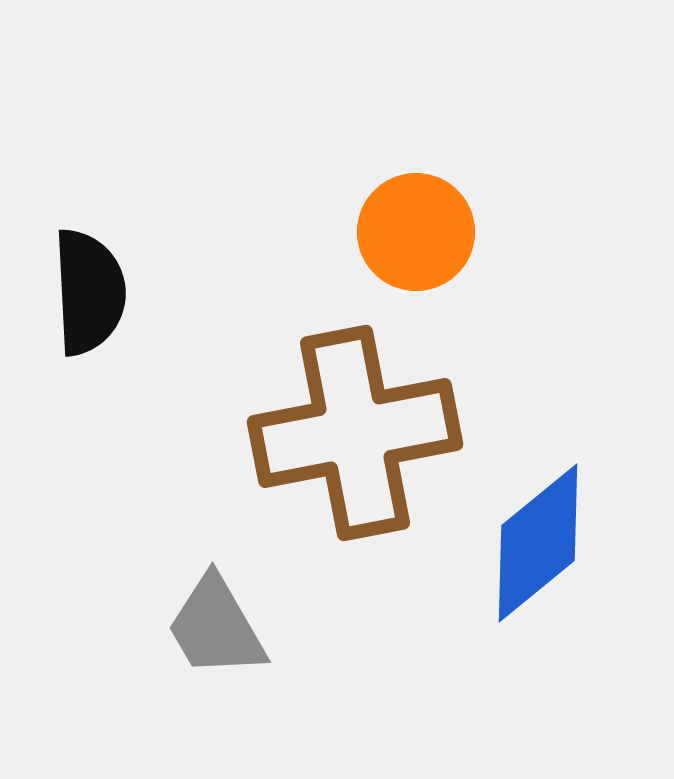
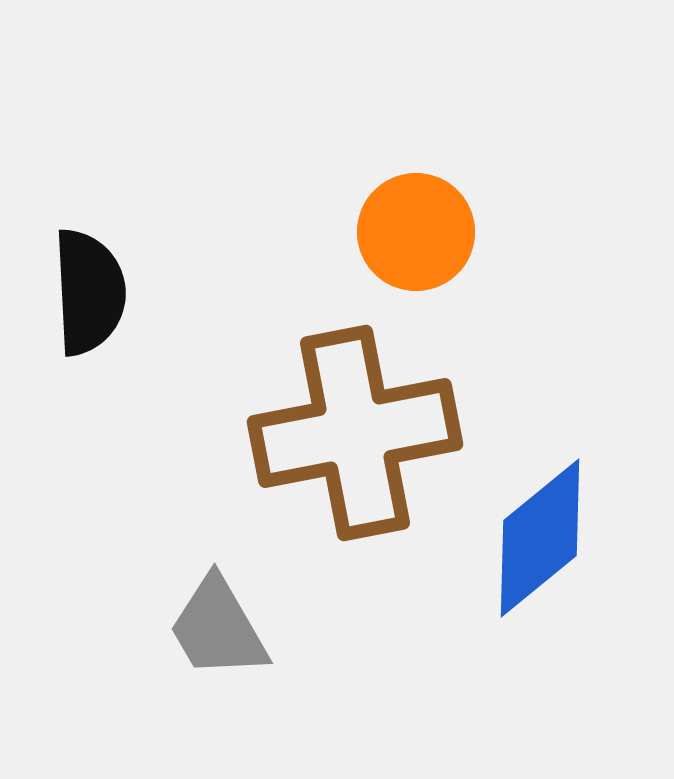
blue diamond: moved 2 px right, 5 px up
gray trapezoid: moved 2 px right, 1 px down
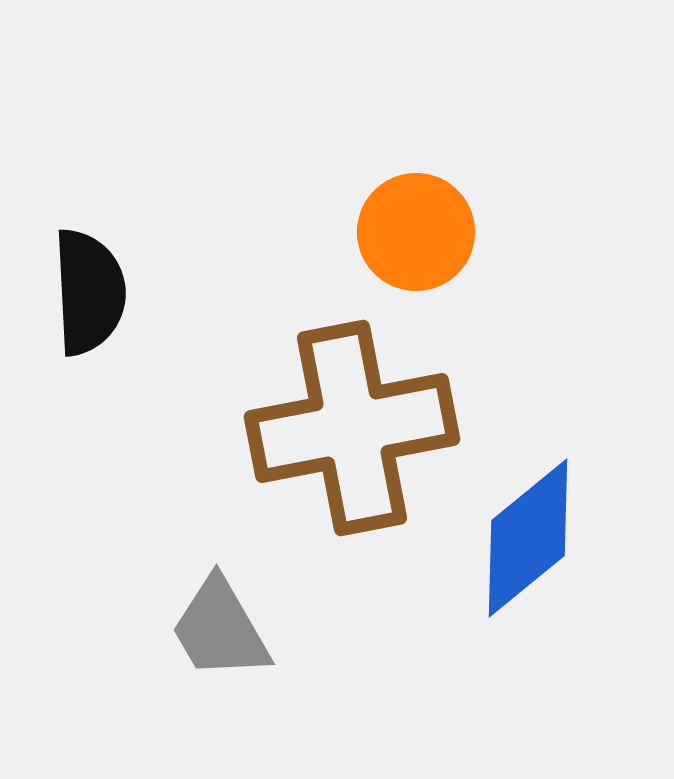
brown cross: moved 3 px left, 5 px up
blue diamond: moved 12 px left
gray trapezoid: moved 2 px right, 1 px down
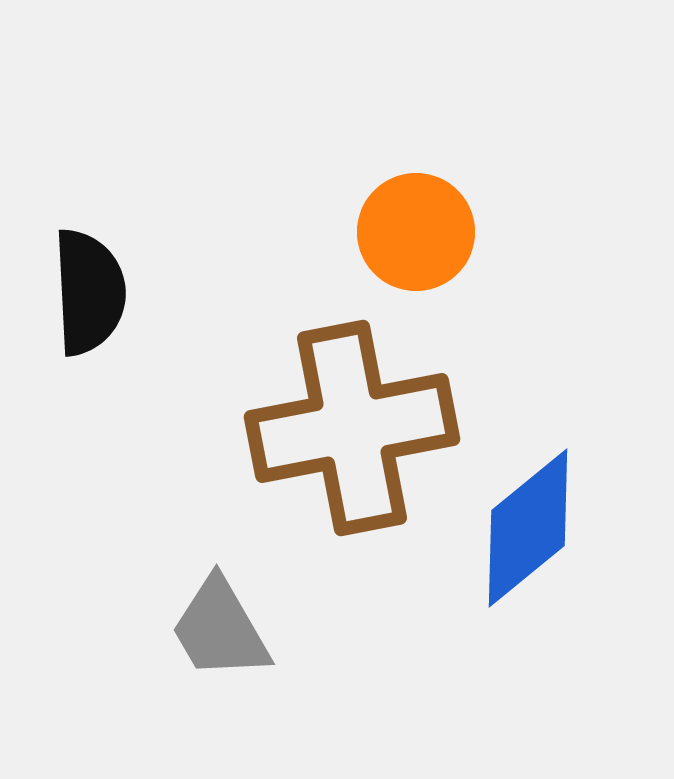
blue diamond: moved 10 px up
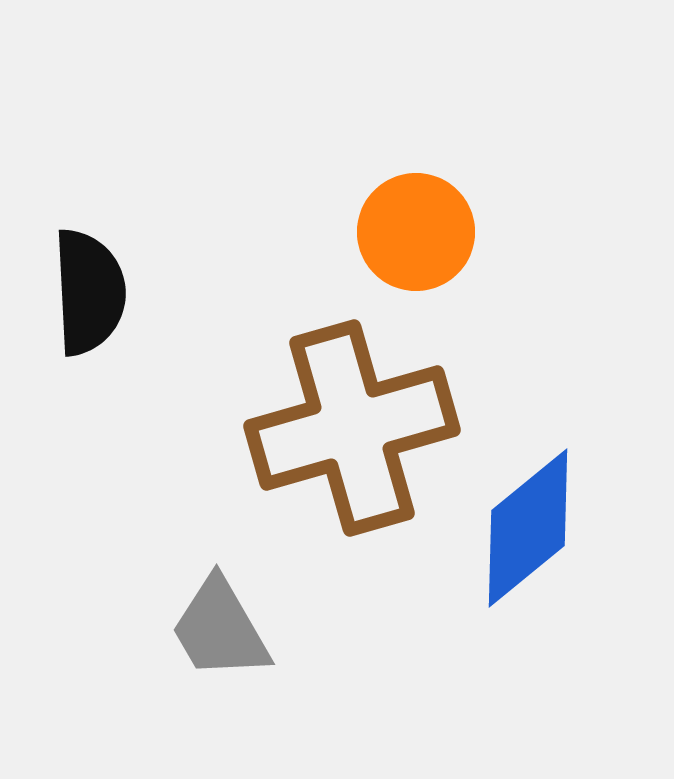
brown cross: rotated 5 degrees counterclockwise
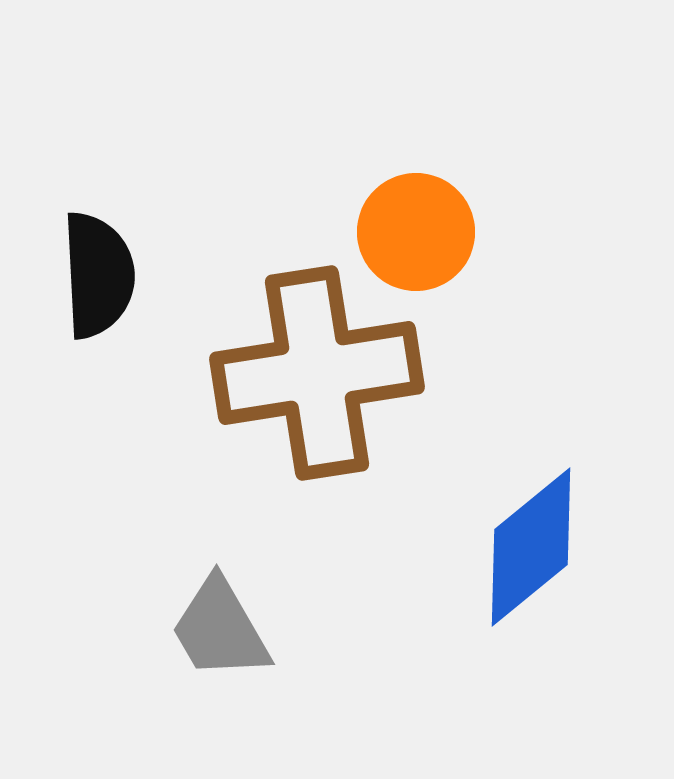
black semicircle: moved 9 px right, 17 px up
brown cross: moved 35 px left, 55 px up; rotated 7 degrees clockwise
blue diamond: moved 3 px right, 19 px down
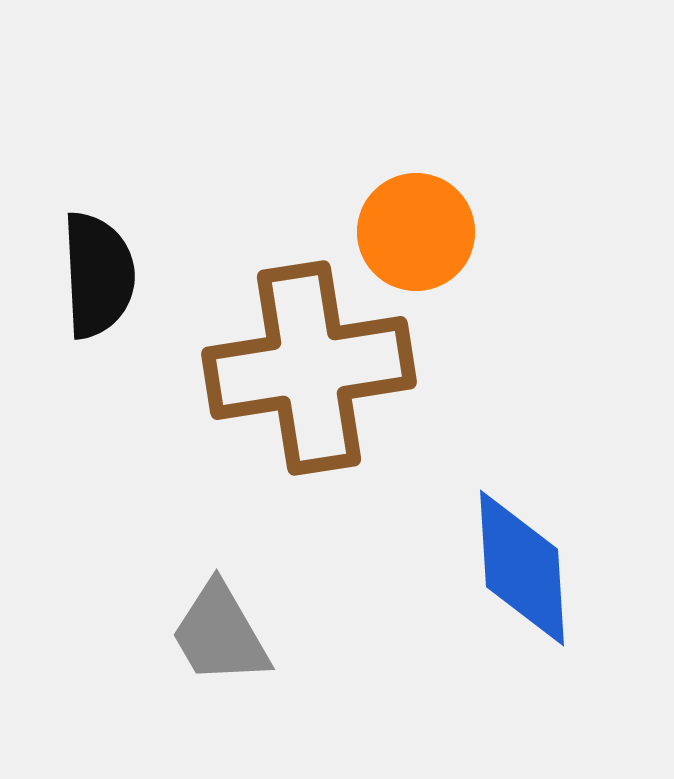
brown cross: moved 8 px left, 5 px up
blue diamond: moved 9 px left, 21 px down; rotated 54 degrees counterclockwise
gray trapezoid: moved 5 px down
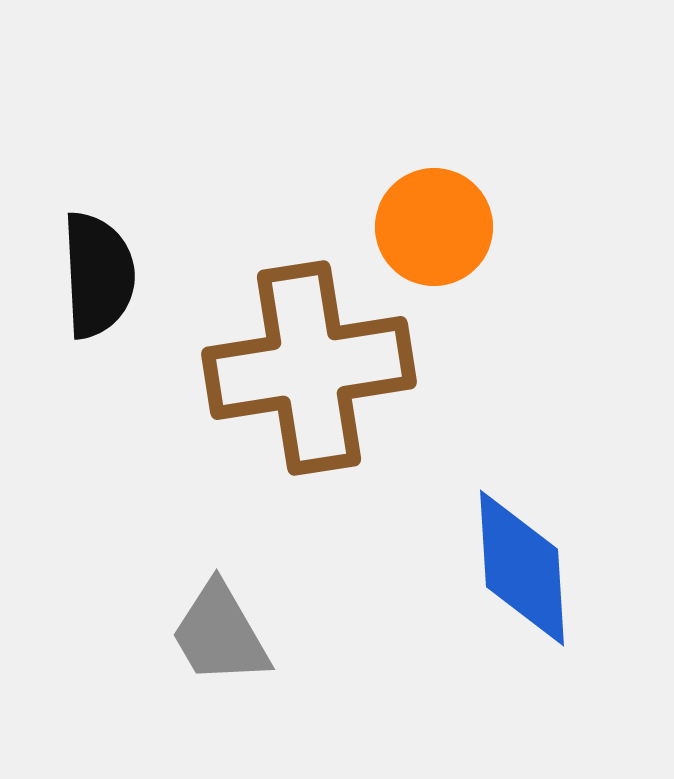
orange circle: moved 18 px right, 5 px up
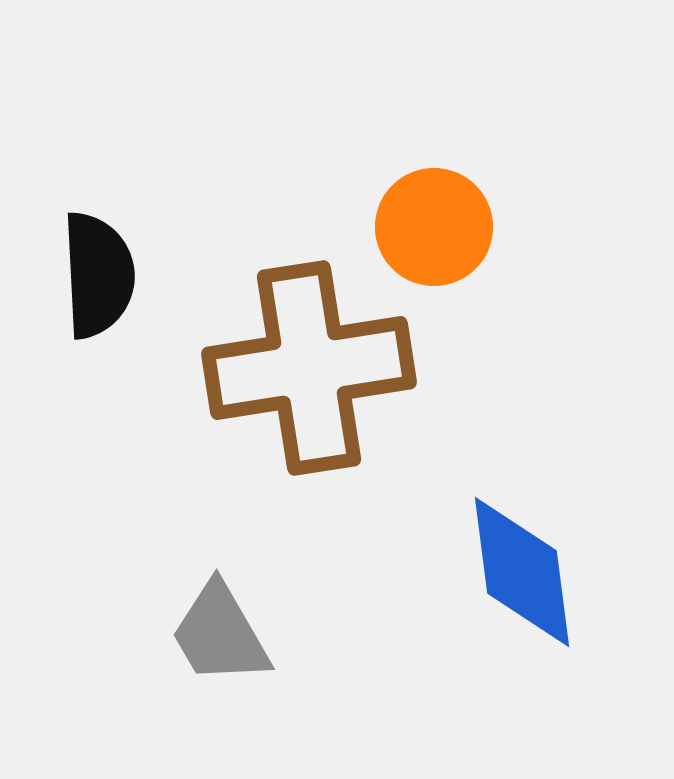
blue diamond: moved 4 px down; rotated 4 degrees counterclockwise
